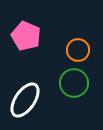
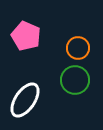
orange circle: moved 2 px up
green circle: moved 1 px right, 3 px up
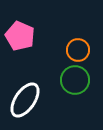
pink pentagon: moved 6 px left
orange circle: moved 2 px down
